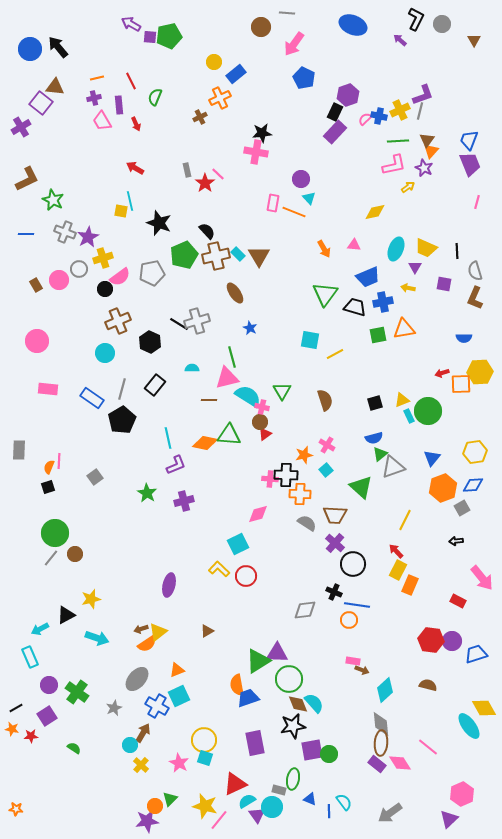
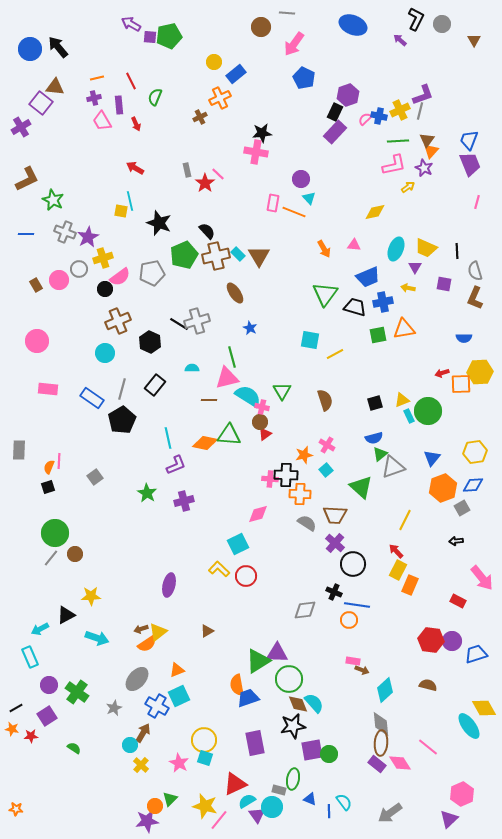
yellow star at (91, 599): moved 3 px up; rotated 12 degrees clockwise
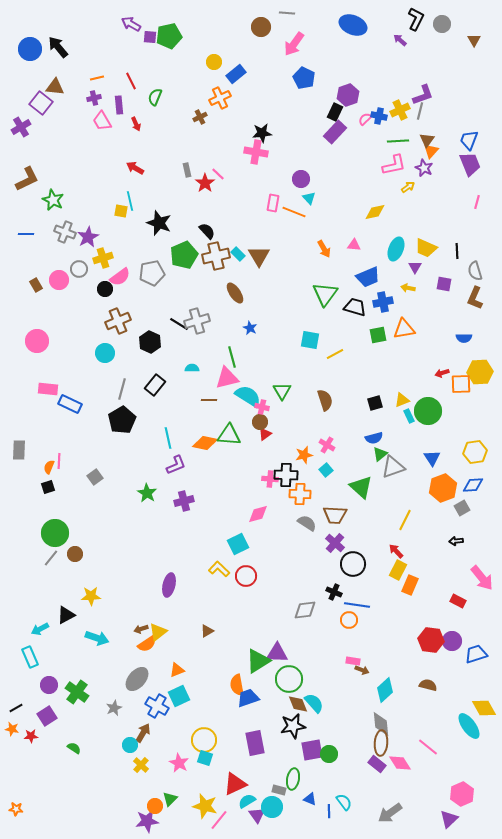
blue rectangle at (92, 398): moved 22 px left, 6 px down; rotated 10 degrees counterclockwise
blue triangle at (432, 458): rotated 12 degrees counterclockwise
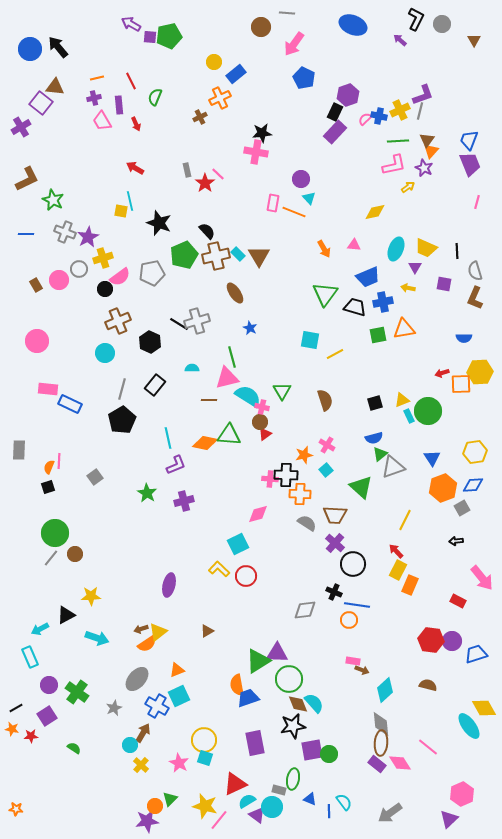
purple triangle at (257, 815): rotated 18 degrees counterclockwise
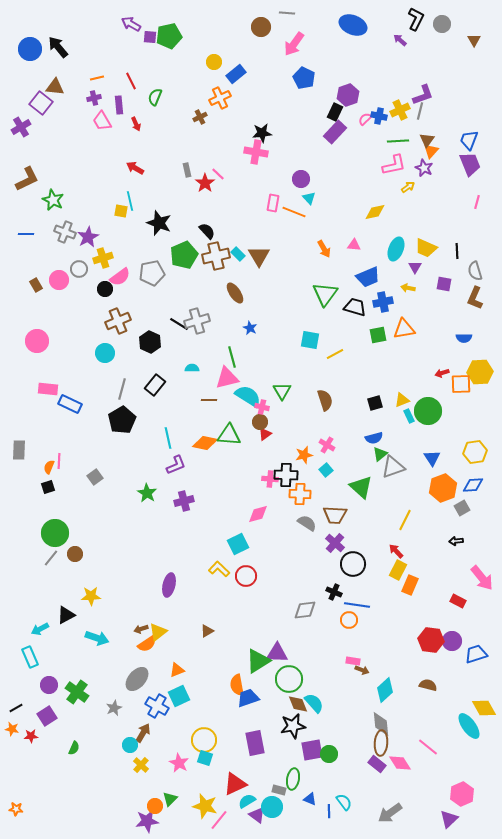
green semicircle at (74, 748): rotated 80 degrees clockwise
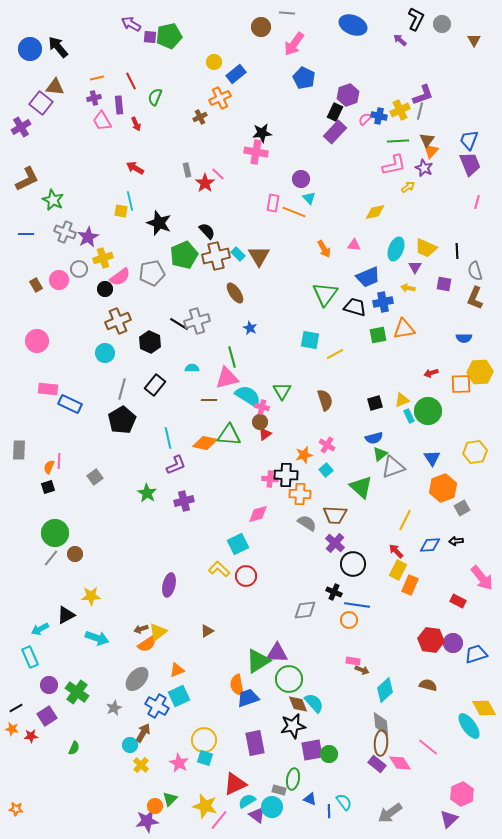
red arrow at (442, 373): moved 11 px left
blue diamond at (473, 485): moved 43 px left, 60 px down
purple circle at (452, 641): moved 1 px right, 2 px down
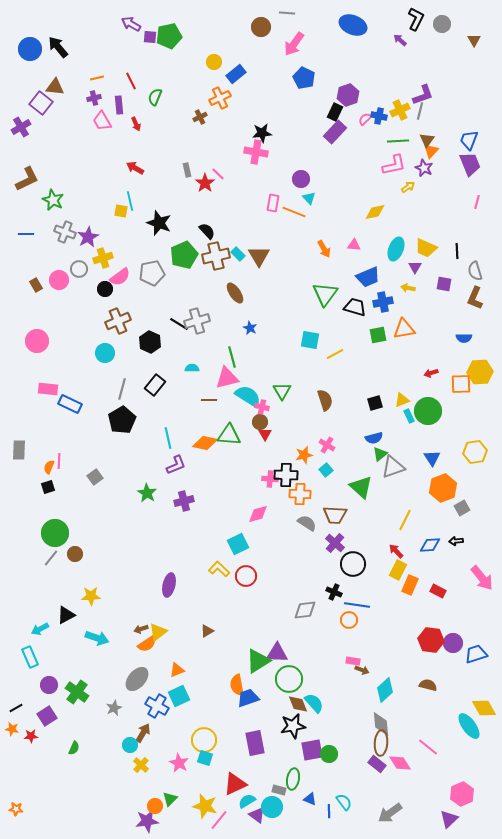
red triangle at (265, 434): rotated 24 degrees counterclockwise
red rectangle at (458, 601): moved 20 px left, 10 px up
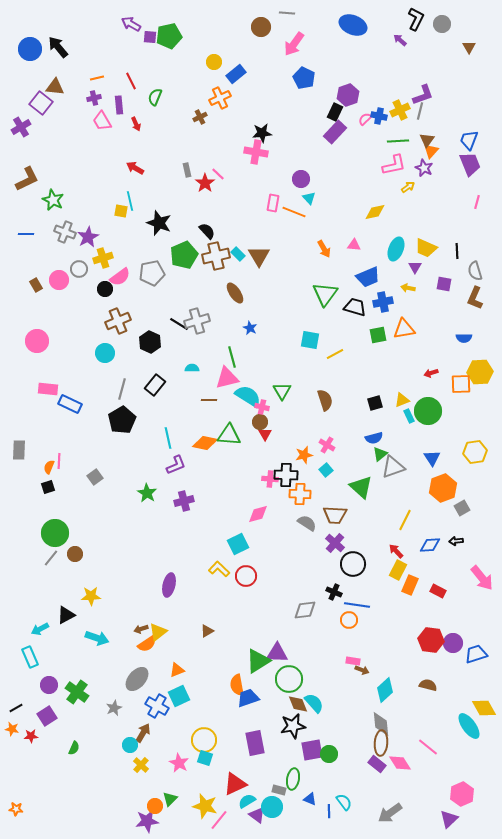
brown triangle at (474, 40): moved 5 px left, 7 px down
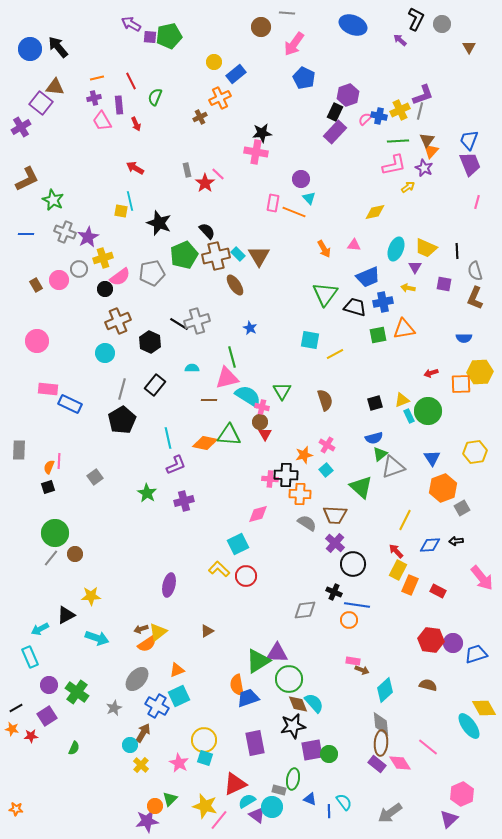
brown ellipse at (235, 293): moved 8 px up
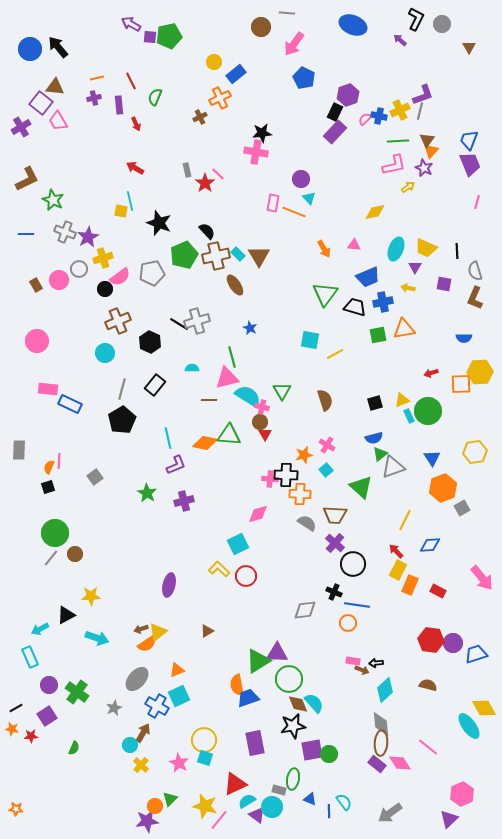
pink trapezoid at (102, 121): moved 44 px left
black arrow at (456, 541): moved 80 px left, 122 px down
orange circle at (349, 620): moved 1 px left, 3 px down
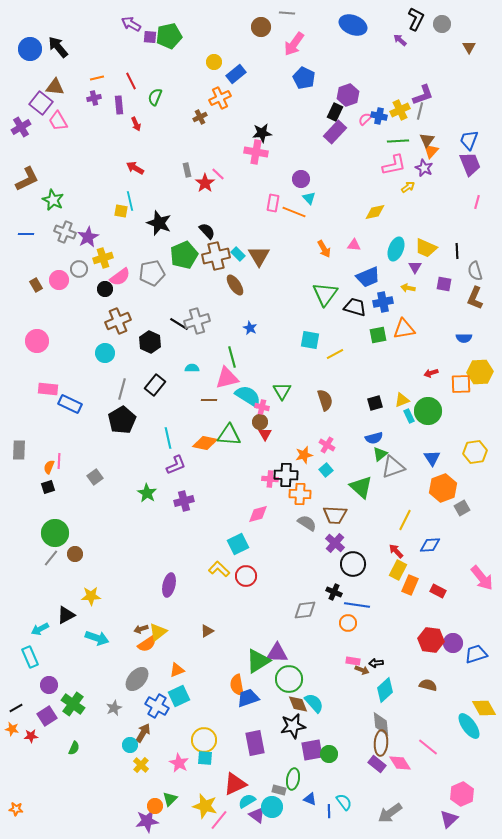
green cross at (77, 692): moved 4 px left, 12 px down
cyan square at (205, 758): rotated 14 degrees counterclockwise
